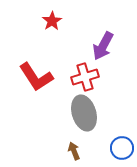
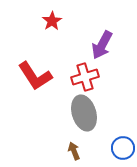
purple arrow: moved 1 px left, 1 px up
red L-shape: moved 1 px left, 1 px up
blue circle: moved 1 px right
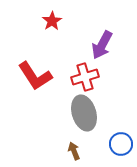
blue circle: moved 2 px left, 4 px up
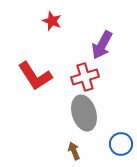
red star: rotated 18 degrees counterclockwise
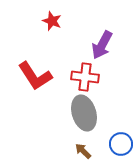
red cross: rotated 24 degrees clockwise
brown arrow: moved 9 px right; rotated 24 degrees counterclockwise
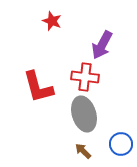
red L-shape: moved 3 px right, 11 px down; rotated 18 degrees clockwise
gray ellipse: moved 1 px down
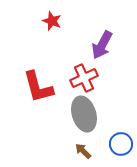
red cross: moved 1 px left, 1 px down; rotated 32 degrees counterclockwise
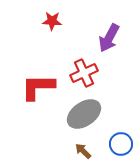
red star: rotated 18 degrees counterclockwise
purple arrow: moved 7 px right, 7 px up
red cross: moved 5 px up
red L-shape: rotated 105 degrees clockwise
gray ellipse: rotated 72 degrees clockwise
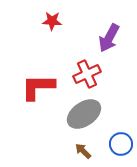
red cross: moved 3 px right, 1 px down
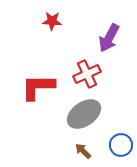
blue circle: moved 1 px down
